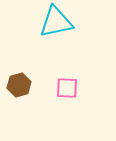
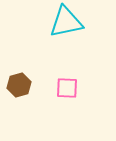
cyan triangle: moved 10 px right
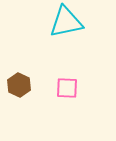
brown hexagon: rotated 20 degrees counterclockwise
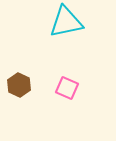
pink square: rotated 20 degrees clockwise
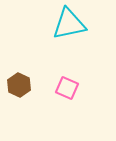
cyan triangle: moved 3 px right, 2 px down
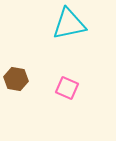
brown hexagon: moved 3 px left, 6 px up; rotated 15 degrees counterclockwise
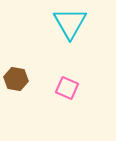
cyan triangle: moved 1 px right, 1 px up; rotated 48 degrees counterclockwise
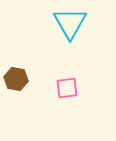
pink square: rotated 30 degrees counterclockwise
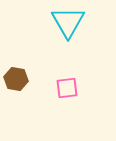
cyan triangle: moved 2 px left, 1 px up
